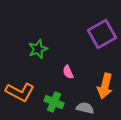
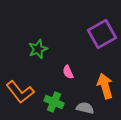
orange arrow: rotated 150 degrees clockwise
orange L-shape: rotated 24 degrees clockwise
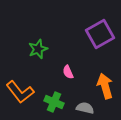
purple square: moved 2 px left
